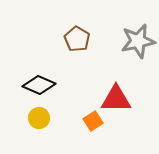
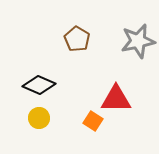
orange square: rotated 24 degrees counterclockwise
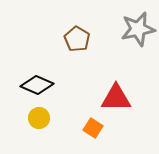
gray star: moved 12 px up
black diamond: moved 2 px left
red triangle: moved 1 px up
orange square: moved 7 px down
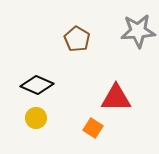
gray star: moved 2 px down; rotated 8 degrees clockwise
yellow circle: moved 3 px left
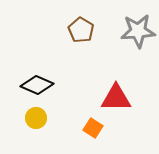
brown pentagon: moved 4 px right, 9 px up
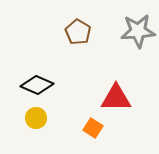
brown pentagon: moved 3 px left, 2 px down
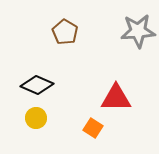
brown pentagon: moved 13 px left
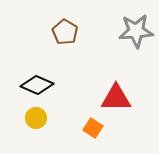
gray star: moved 2 px left
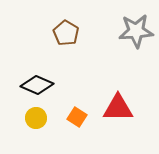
brown pentagon: moved 1 px right, 1 px down
red triangle: moved 2 px right, 10 px down
orange square: moved 16 px left, 11 px up
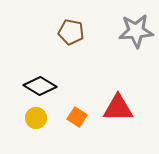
brown pentagon: moved 5 px right, 1 px up; rotated 20 degrees counterclockwise
black diamond: moved 3 px right, 1 px down; rotated 8 degrees clockwise
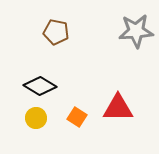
brown pentagon: moved 15 px left
